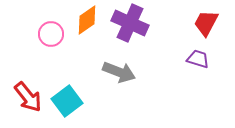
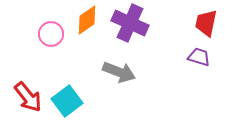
red trapezoid: rotated 16 degrees counterclockwise
purple trapezoid: moved 1 px right, 2 px up
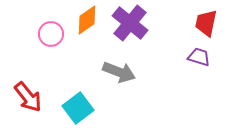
purple cross: rotated 15 degrees clockwise
cyan square: moved 11 px right, 7 px down
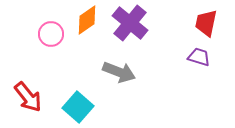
cyan square: moved 1 px up; rotated 12 degrees counterclockwise
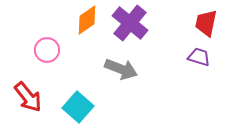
pink circle: moved 4 px left, 16 px down
gray arrow: moved 2 px right, 3 px up
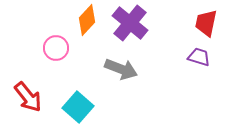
orange diamond: rotated 12 degrees counterclockwise
pink circle: moved 9 px right, 2 px up
